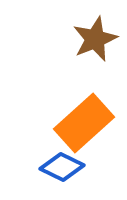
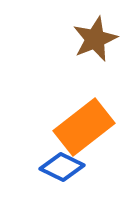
orange rectangle: moved 4 px down; rotated 4 degrees clockwise
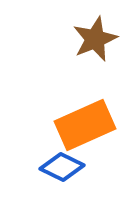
orange rectangle: moved 1 px right, 2 px up; rotated 14 degrees clockwise
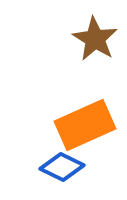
brown star: rotated 18 degrees counterclockwise
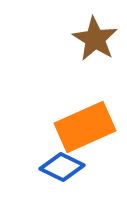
orange rectangle: moved 2 px down
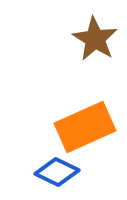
blue diamond: moved 5 px left, 5 px down
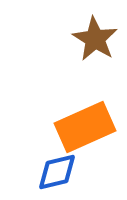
blue diamond: rotated 39 degrees counterclockwise
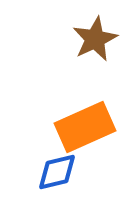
brown star: rotated 15 degrees clockwise
